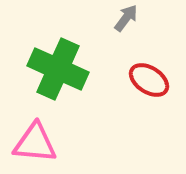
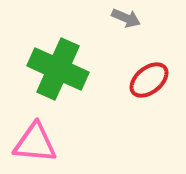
gray arrow: rotated 76 degrees clockwise
red ellipse: rotated 72 degrees counterclockwise
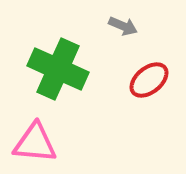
gray arrow: moved 3 px left, 8 px down
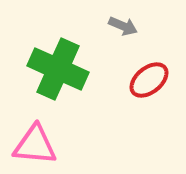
pink triangle: moved 2 px down
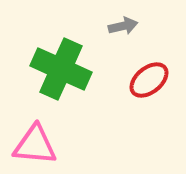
gray arrow: rotated 36 degrees counterclockwise
green cross: moved 3 px right
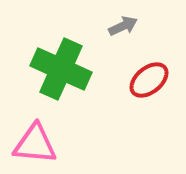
gray arrow: rotated 12 degrees counterclockwise
pink triangle: moved 1 px up
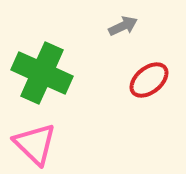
green cross: moved 19 px left, 4 px down
pink triangle: rotated 39 degrees clockwise
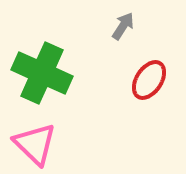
gray arrow: rotated 32 degrees counterclockwise
red ellipse: rotated 18 degrees counterclockwise
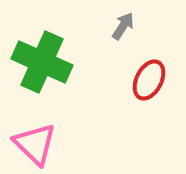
green cross: moved 11 px up
red ellipse: rotated 6 degrees counterclockwise
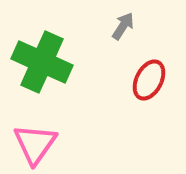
pink triangle: rotated 21 degrees clockwise
